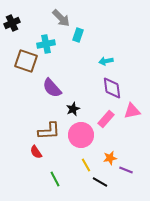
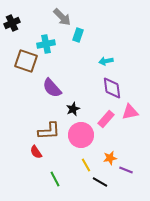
gray arrow: moved 1 px right, 1 px up
pink triangle: moved 2 px left, 1 px down
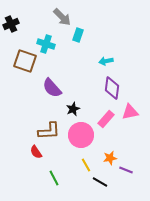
black cross: moved 1 px left, 1 px down
cyan cross: rotated 30 degrees clockwise
brown square: moved 1 px left
purple diamond: rotated 15 degrees clockwise
green line: moved 1 px left, 1 px up
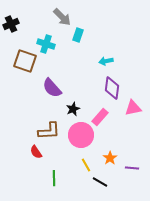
pink triangle: moved 3 px right, 4 px up
pink rectangle: moved 6 px left, 2 px up
orange star: rotated 24 degrees counterclockwise
purple line: moved 6 px right, 2 px up; rotated 16 degrees counterclockwise
green line: rotated 28 degrees clockwise
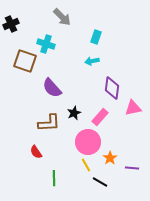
cyan rectangle: moved 18 px right, 2 px down
cyan arrow: moved 14 px left
black star: moved 1 px right, 4 px down
brown L-shape: moved 8 px up
pink circle: moved 7 px right, 7 px down
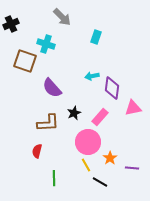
cyan arrow: moved 15 px down
brown L-shape: moved 1 px left
red semicircle: moved 1 px right, 1 px up; rotated 48 degrees clockwise
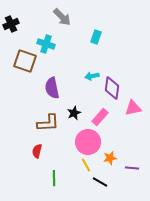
purple semicircle: rotated 30 degrees clockwise
orange star: rotated 24 degrees clockwise
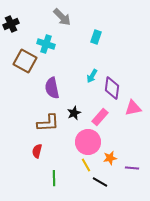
brown square: rotated 10 degrees clockwise
cyan arrow: rotated 48 degrees counterclockwise
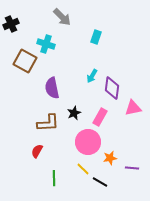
pink rectangle: rotated 12 degrees counterclockwise
red semicircle: rotated 16 degrees clockwise
yellow line: moved 3 px left, 4 px down; rotated 16 degrees counterclockwise
